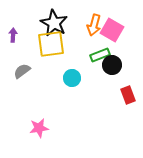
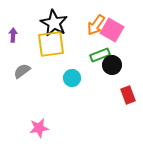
orange arrow: moved 2 px right; rotated 20 degrees clockwise
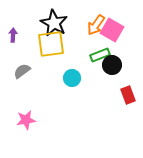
pink star: moved 13 px left, 8 px up
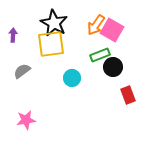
black circle: moved 1 px right, 2 px down
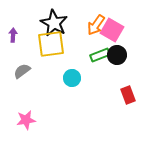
black circle: moved 4 px right, 12 px up
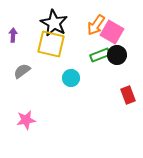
pink square: moved 2 px down
yellow square: rotated 20 degrees clockwise
cyan circle: moved 1 px left
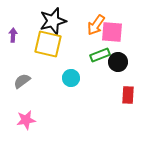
black star: moved 1 px left, 2 px up; rotated 28 degrees clockwise
pink square: rotated 25 degrees counterclockwise
yellow square: moved 3 px left
black circle: moved 1 px right, 7 px down
gray semicircle: moved 10 px down
red rectangle: rotated 24 degrees clockwise
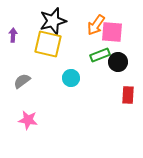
pink star: moved 2 px right; rotated 18 degrees clockwise
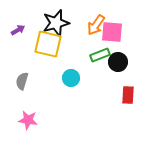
black star: moved 3 px right, 2 px down
purple arrow: moved 5 px right, 5 px up; rotated 56 degrees clockwise
gray semicircle: rotated 36 degrees counterclockwise
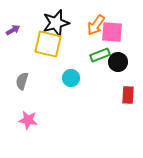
purple arrow: moved 5 px left
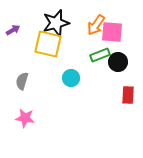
pink star: moved 3 px left, 2 px up
